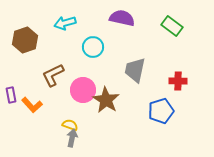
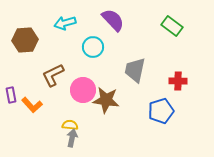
purple semicircle: moved 9 px left, 2 px down; rotated 35 degrees clockwise
brown hexagon: rotated 15 degrees clockwise
brown star: rotated 24 degrees counterclockwise
yellow semicircle: rotated 14 degrees counterclockwise
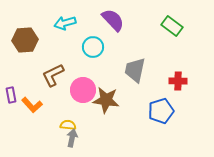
yellow semicircle: moved 2 px left
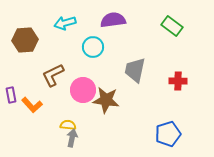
purple semicircle: rotated 55 degrees counterclockwise
blue pentagon: moved 7 px right, 23 px down
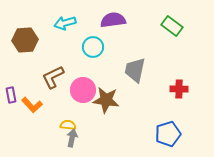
brown L-shape: moved 2 px down
red cross: moved 1 px right, 8 px down
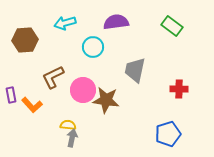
purple semicircle: moved 3 px right, 2 px down
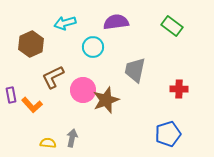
brown hexagon: moved 6 px right, 4 px down; rotated 20 degrees counterclockwise
brown star: rotated 28 degrees counterclockwise
yellow semicircle: moved 20 px left, 18 px down
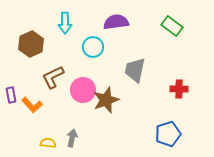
cyan arrow: rotated 75 degrees counterclockwise
